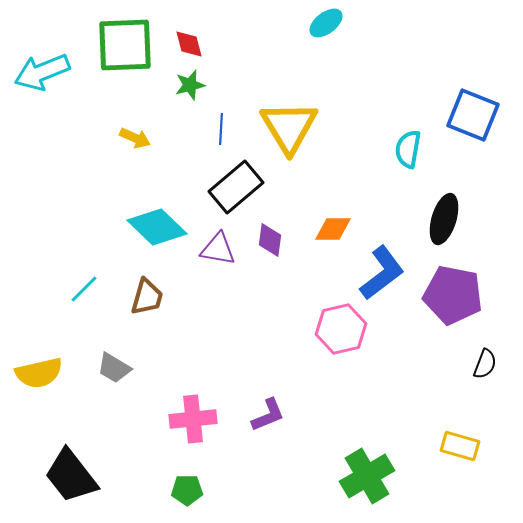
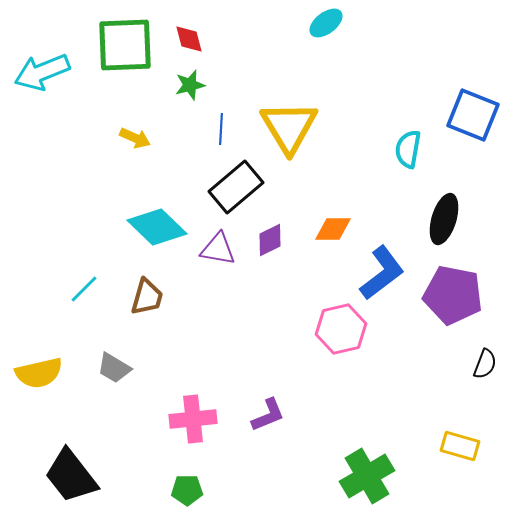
red diamond: moved 5 px up
purple diamond: rotated 56 degrees clockwise
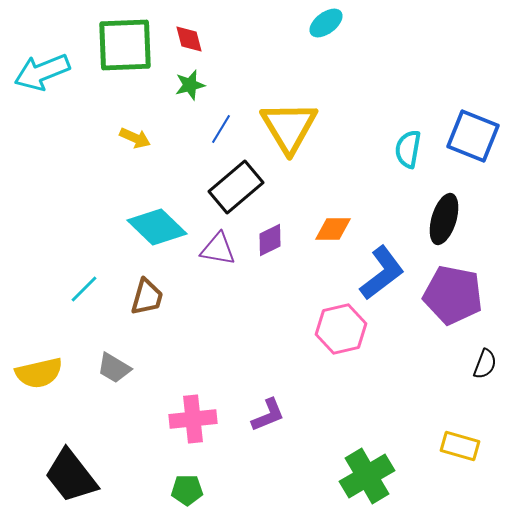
blue square: moved 21 px down
blue line: rotated 28 degrees clockwise
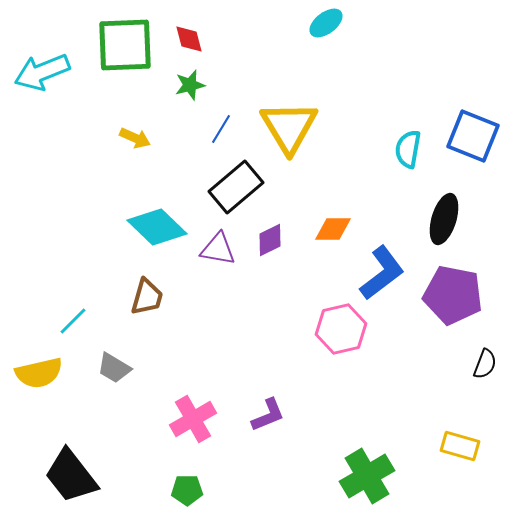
cyan line: moved 11 px left, 32 px down
pink cross: rotated 24 degrees counterclockwise
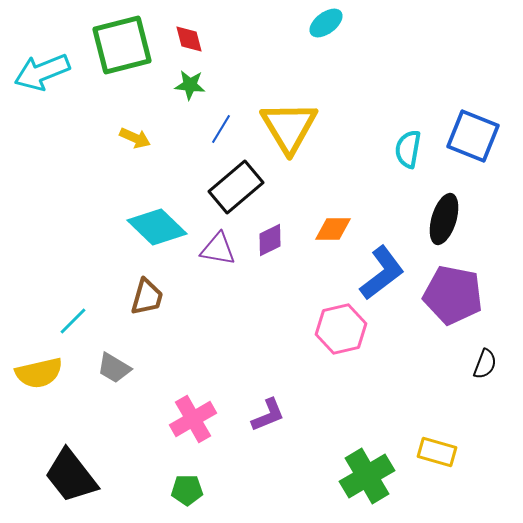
green square: moved 3 px left; rotated 12 degrees counterclockwise
green star: rotated 20 degrees clockwise
yellow rectangle: moved 23 px left, 6 px down
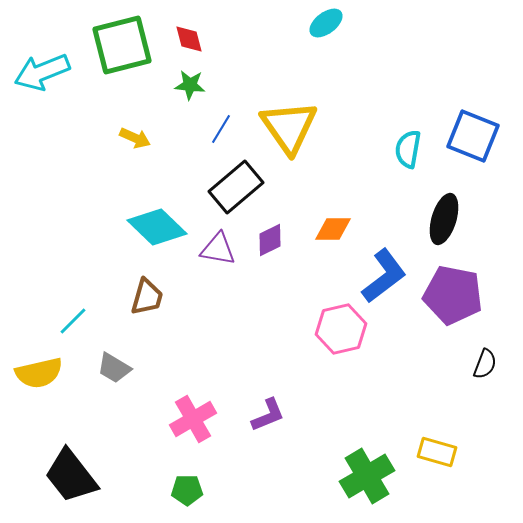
yellow triangle: rotated 4 degrees counterclockwise
blue L-shape: moved 2 px right, 3 px down
